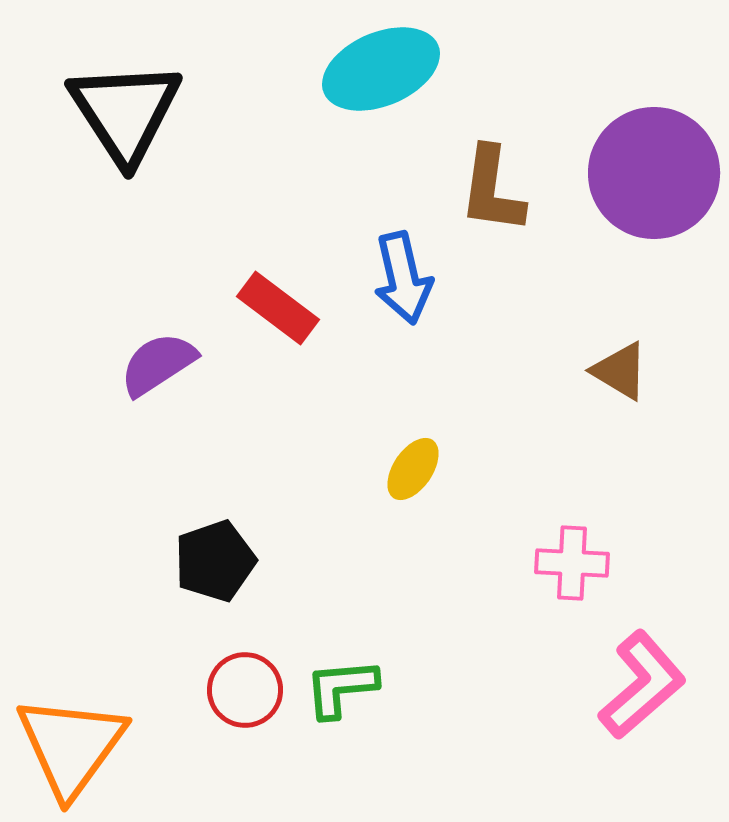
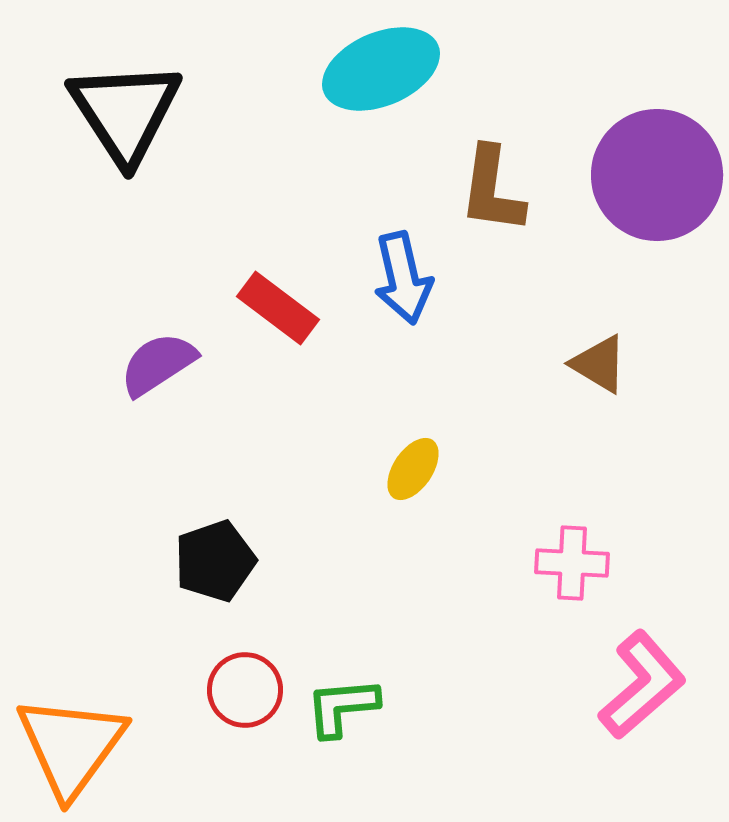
purple circle: moved 3 px right, 2 px down
brown triangle: moved 21 px left, 7 px up
green L-shape: moved 1 px right, 19 px down
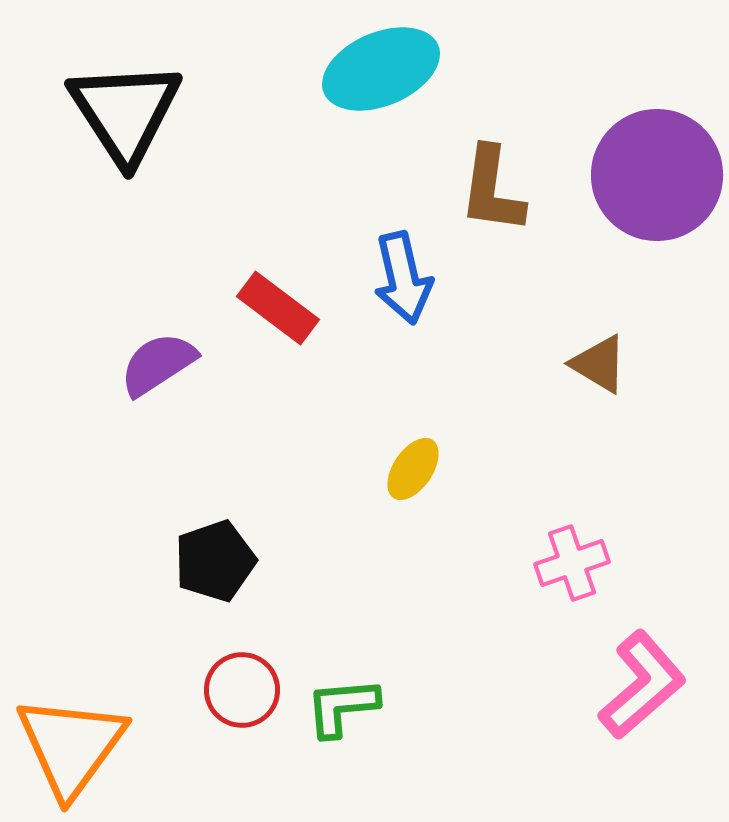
pink cross: rotated 22 degrees counterclockwise
red circle: moved 3 px left
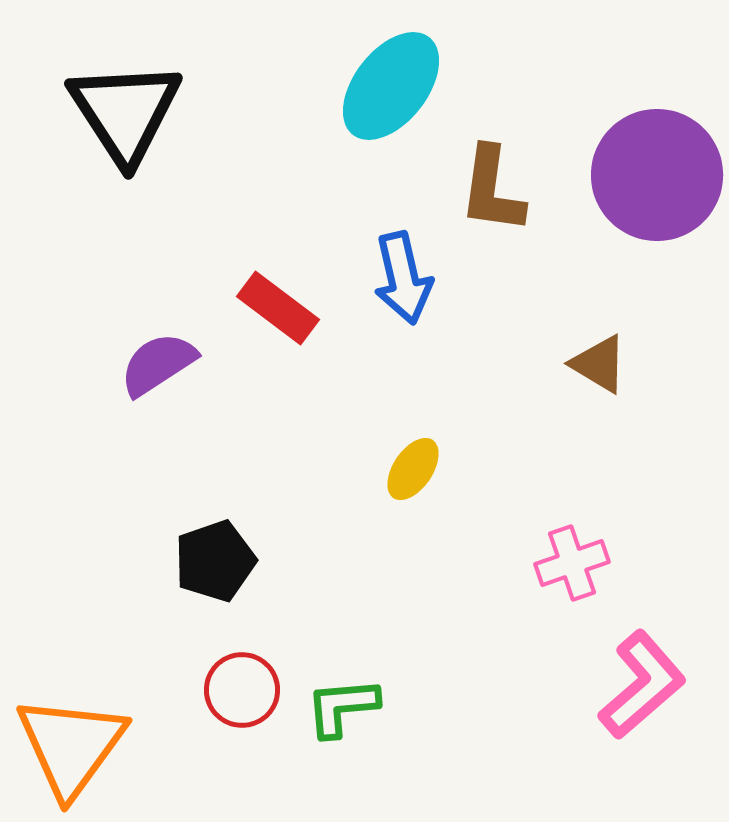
cyan ellipse: moved 10 px right, 17 px down; rotated 29 degrees counterclockwise
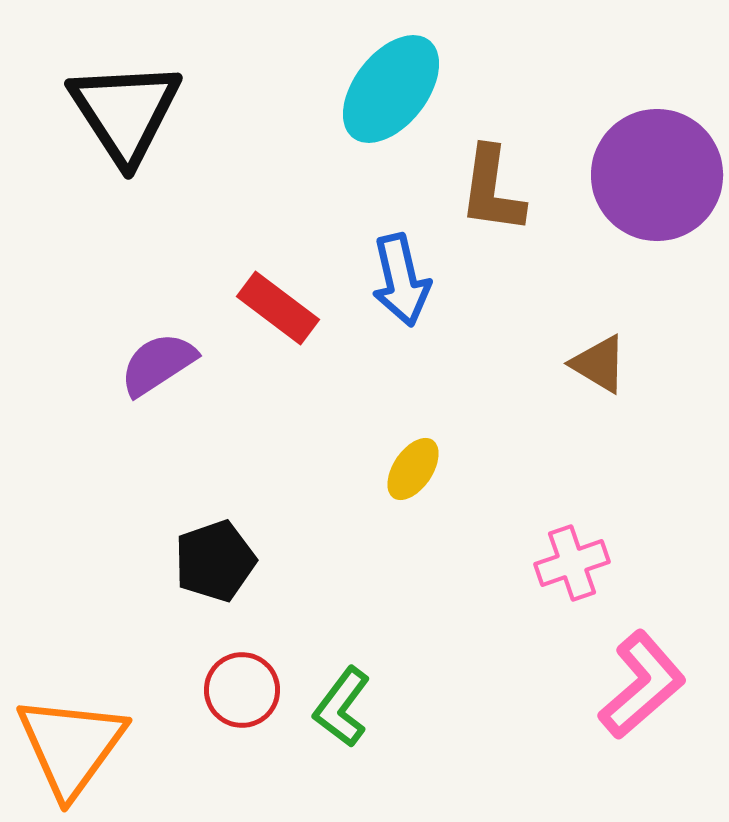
cyan ellipse: moved 3 px down
blue arrow: moved 2 px left, 2 px down
green L-shape: rotated 48 degrees counterclockwise
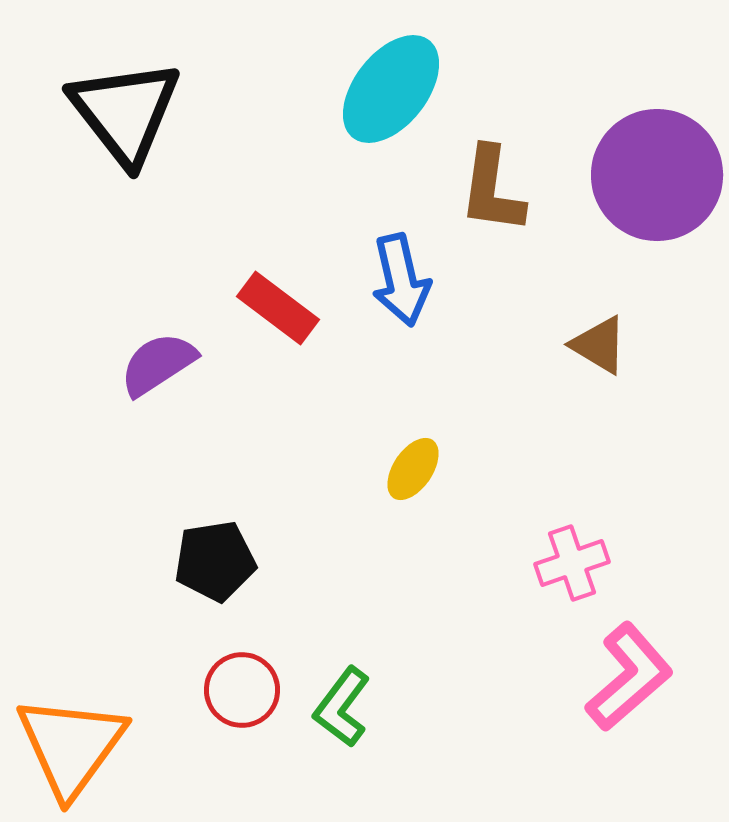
black triangle: rotated 5 degrees counterclockwise
brown triangle: moved 19 px up
black pentagon: rotated 10 degrees clockwise
pink L-shape: moved 13 px left, 8 px up
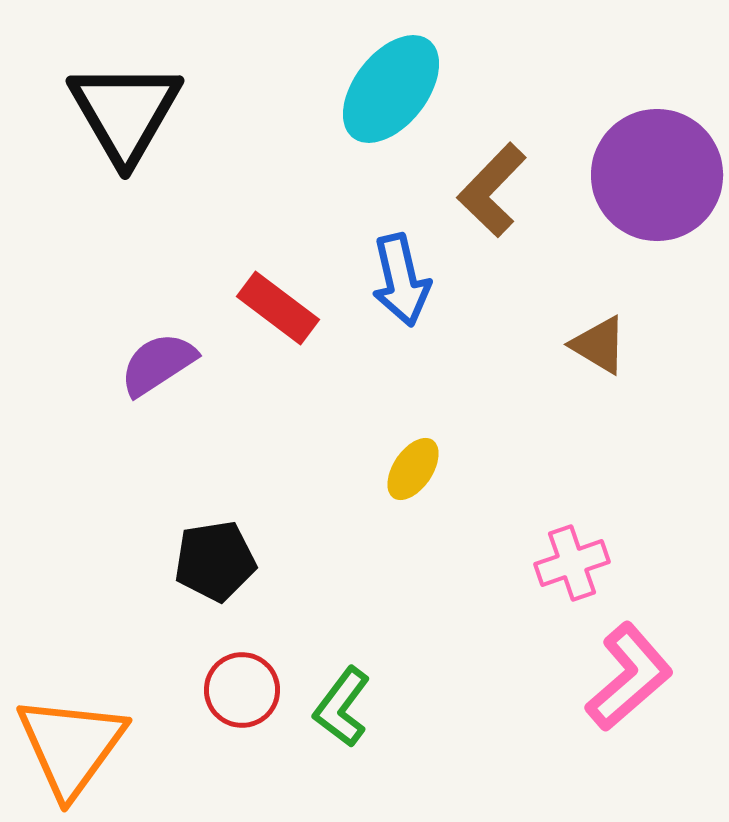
black triangle: rotated 8 degrees clockwise
brown L-shape: rotated 36 degrees clockwise
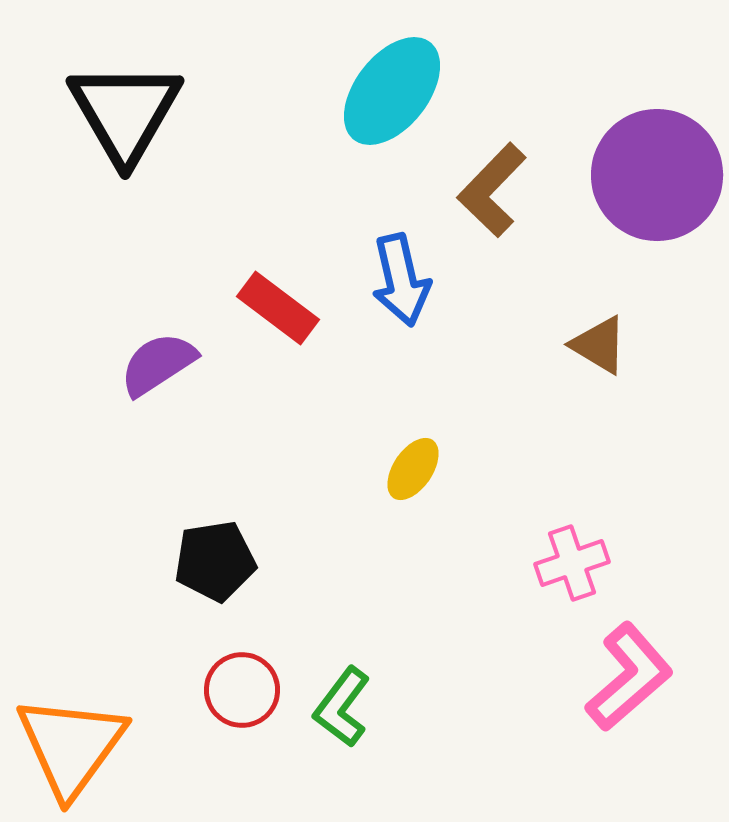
cyan ellipse: moved 1 px right, 2 px down
